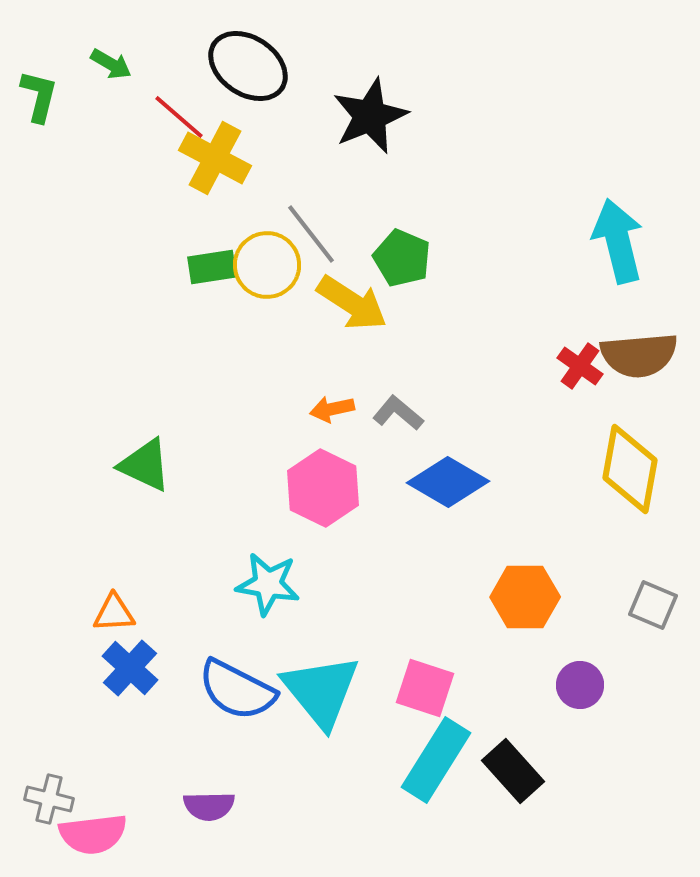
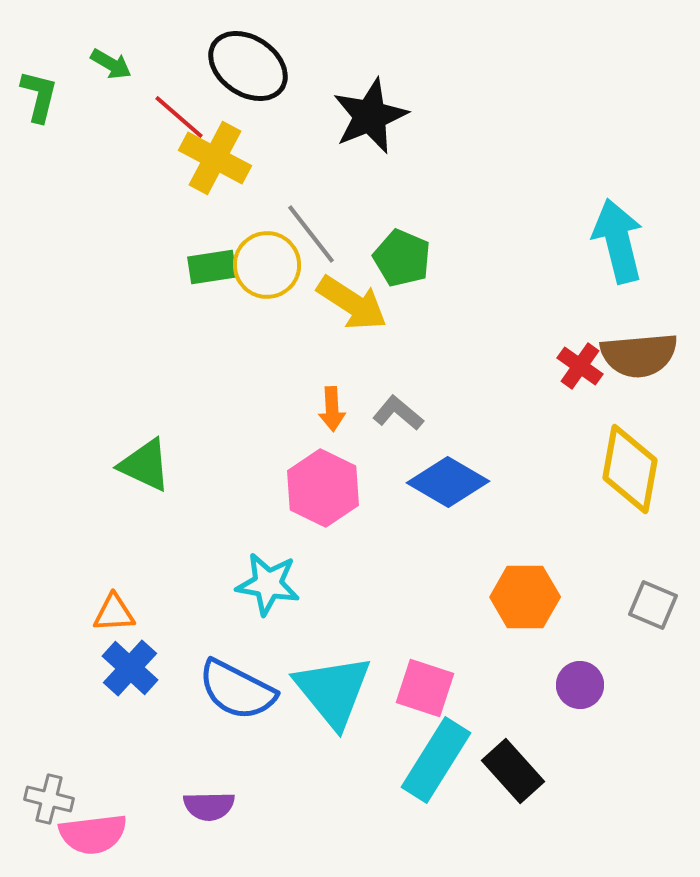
orange arrow: rotated 81 degrees counterclockwise
cyan triangle: moved 12 px right
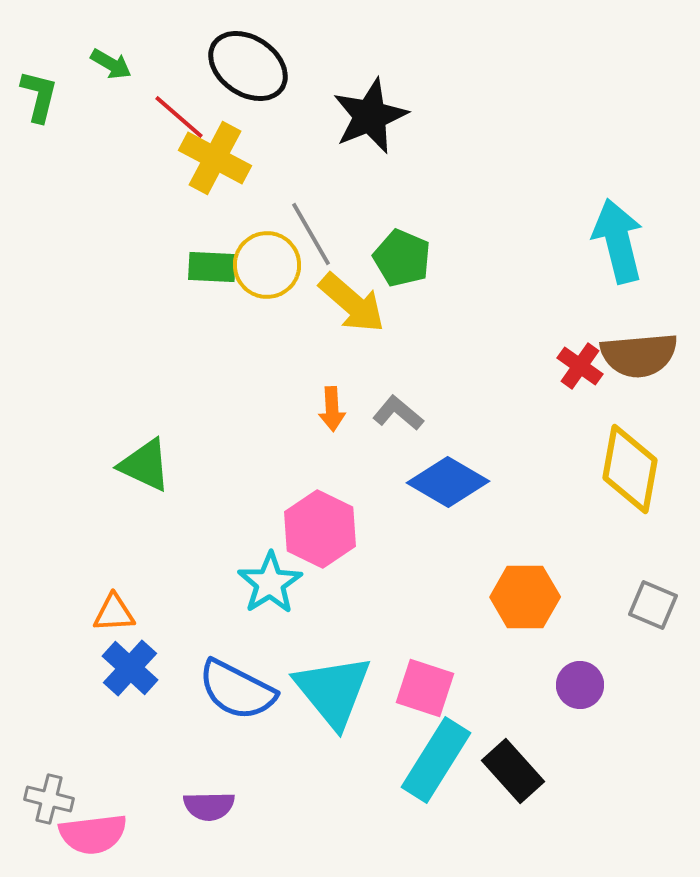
gray line: rotated 8 degrees clockwise
green rectangle: rotated 12 degrees clockwise
yellow arrow: rotated 8 degrees clockwise
pink hexagon: moved 3 px left, 41 px down
cyan star: moved 2 px right, 1 px up; rotated 30 degrees clockwise
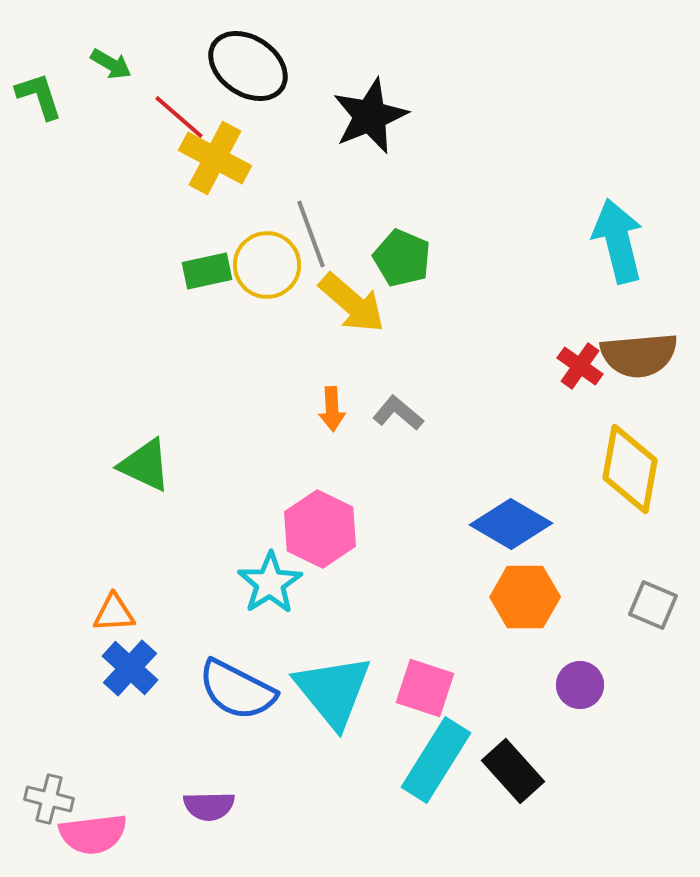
green L-shape: rotated 32 degrees counterclockwise
gray line: rotated 10 degrees clockwise
green rectangle: moved 5 px left, 4 px down; rotated 15 degrees counterclockwise
blue diamond: moved 63 px right, 42 px down
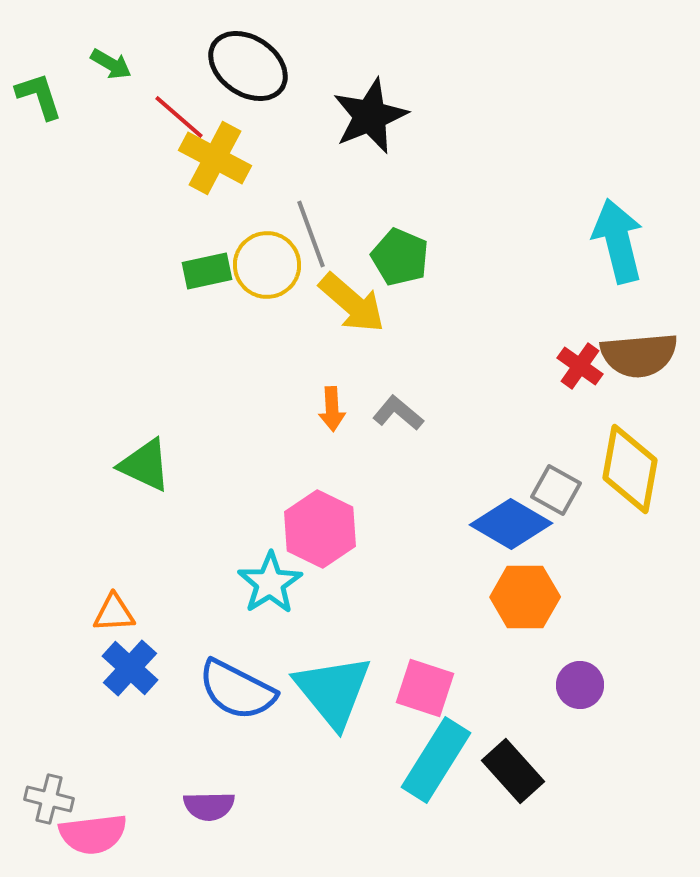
green pentagon: moved 2 px left, 1 px up
gray square: moved 97 px left, 115 px up; rotated 6 degrees clockwise
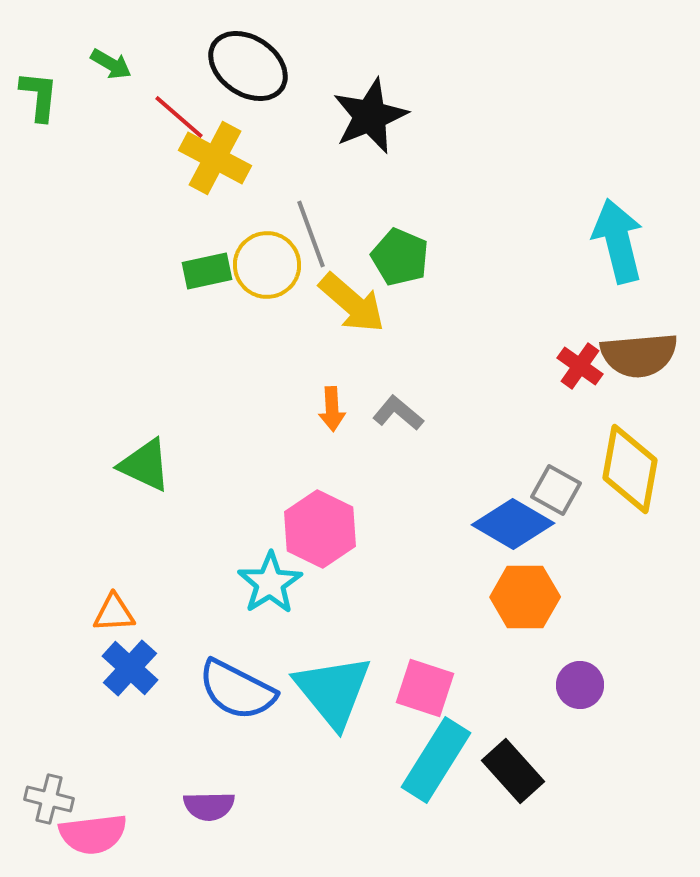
green L-shape: rotated 24 degrees clockwise
blue diamond: moved 2 px right
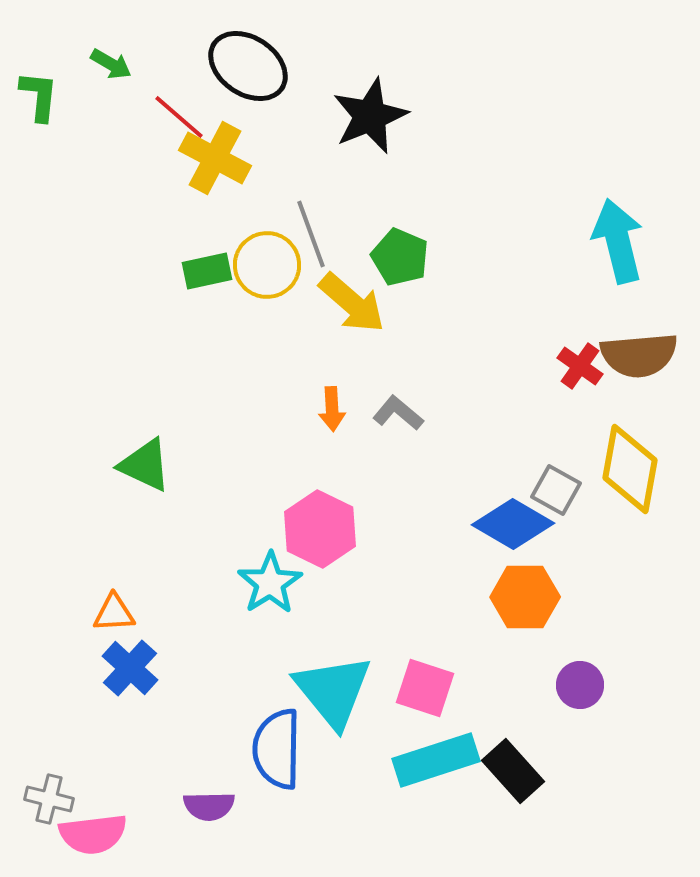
blue semicircle: moved 40 px right, 59 px down; rotated 64 degrees clockwise
cyan rectangle: rotated 40 degrees clockwise
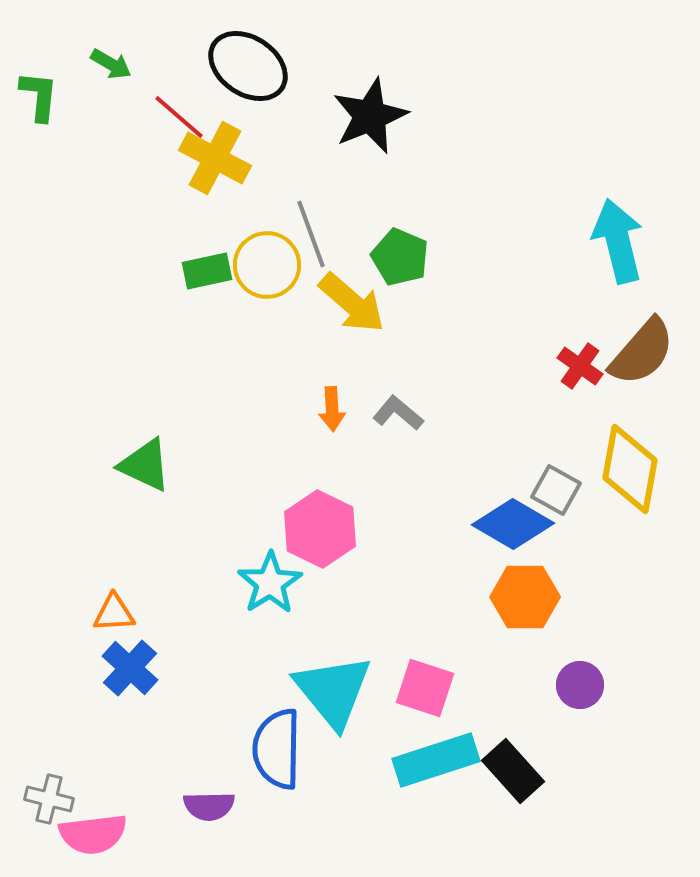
brown semicircle: moved 3 px right, 3 px up; rotated 44 degrees counterclockwise
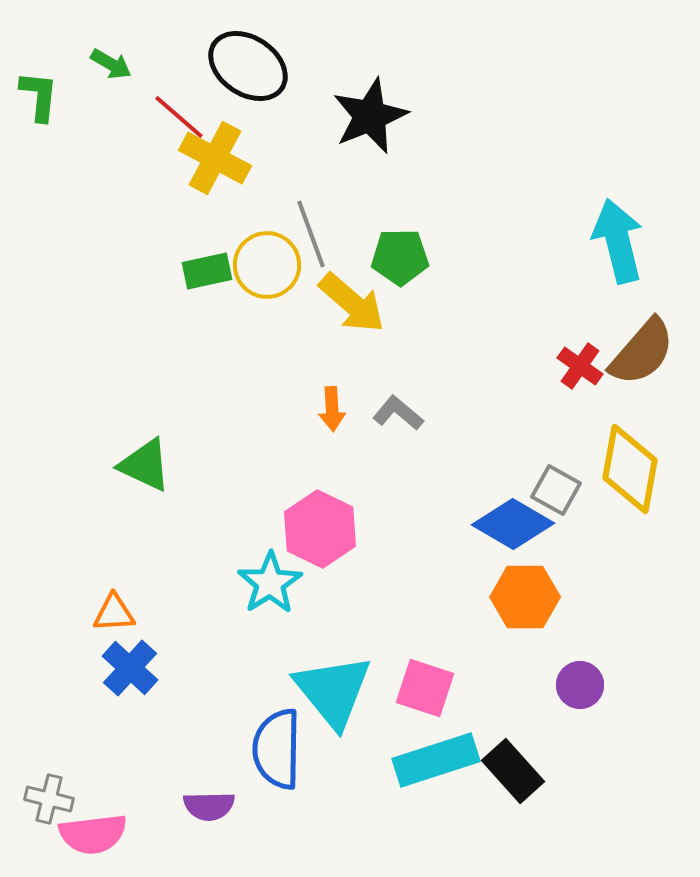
green pentagon: rotated 24 degrees counterclockwise
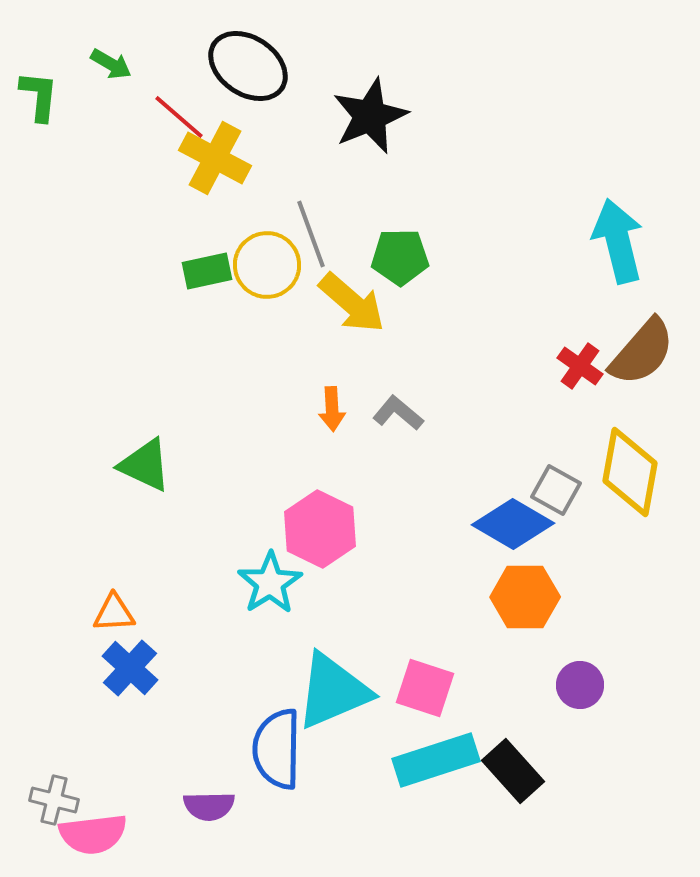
yellow diamond: moved 3 px down
cyan triangle: rotated 46 degrees clockwise
gray cross: moved 5 px right, 1 px down
